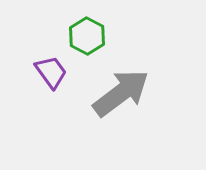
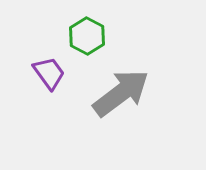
purple trapezoid: moved 2 px left, 1 px down
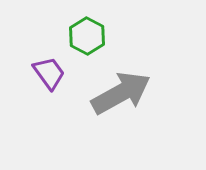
gray arrow: rotated 8 degrees clockwise
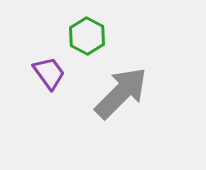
gray arrow: rotated 16 degrees counterclockwise
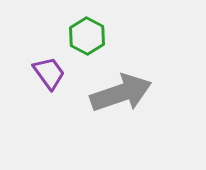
gray arrow: rotated 26 degrees clockwise
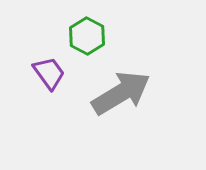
gray arrow: rotated 12 degrees counterclockwise
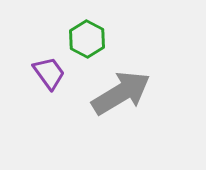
green hexagon: moved 3 px down
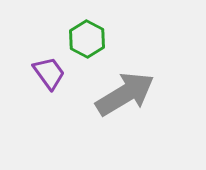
gray arrow: moved 4 px right, 1 px down
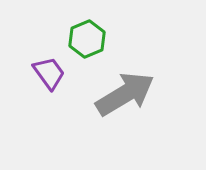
green hexagon: rotated 9 degrees clockwise
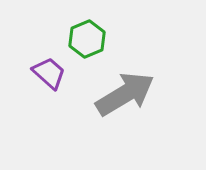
purple trapezoid: rotated 12 degrees counterclockwise
